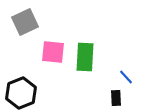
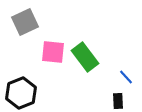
green rectangle: rotated 40 degrees counterclockwise
black rectangle: moved 2 px right, 3 px down
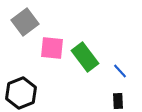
gray square: rotated 12 degrees counterclockwise
pink square: moved 1 px left, 4 px up
blue line: moved 6 px left, 6 px up
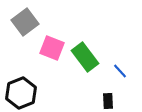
pink square: rotated 15 degrees clockwise
black rectangle: moved 10 px left
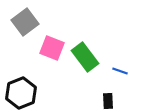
blue line: rotated 28 degrees counterclockwise
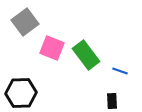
green rectangle: moved 1 px right, 2 px up
black hexagon: rotated 20 degrees clockwise
black rectangle: moved 4 px right
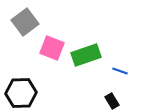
green rectangle: rotated 72 degrees counterclockwise
black rectangle: rotated 28 degrees counterclockwise
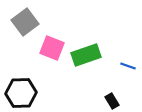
blue line: moved 8 px right, 5 px up
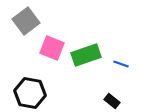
gray square: moved 1 px right, 1 px up
blue line: moved 7 px left, 2 px up
black hexagon: moved 9 px right; rotated 12 degrees clockwise
black rectangle: rotated 21 degrees counterclockwise
